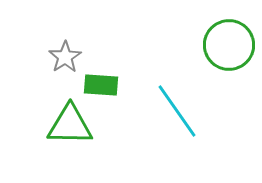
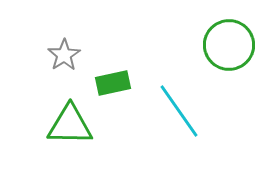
gray star: moved 1 px left, 2 px up
green rectangle: moved 12 px right, 2 px up; rotated 16 degrees counterclockwise
cyan line: moved 2 px right
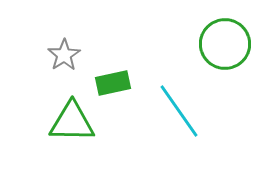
green circle: moved 4 px left, 1 px up
green triangle: moved 2 px right, 3 px up
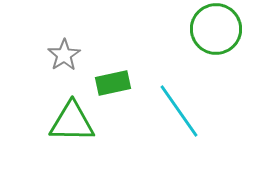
green circle: moved 9 px left, 15 px up
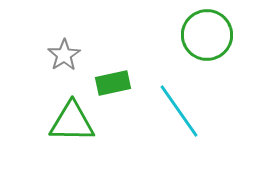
green circle: moved 9 px left, 6 px down
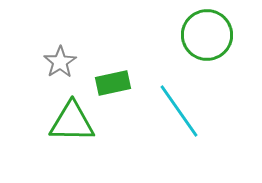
gray star: moved 4 px left, 7 px down
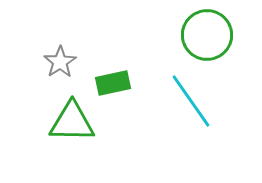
cyan line: moved 12 px right, 10 px up
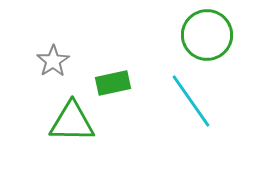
gray star: moved 7 px left, 1 px up
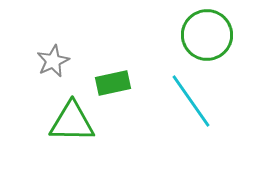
gray star: rotated 8 degrees clockwise
